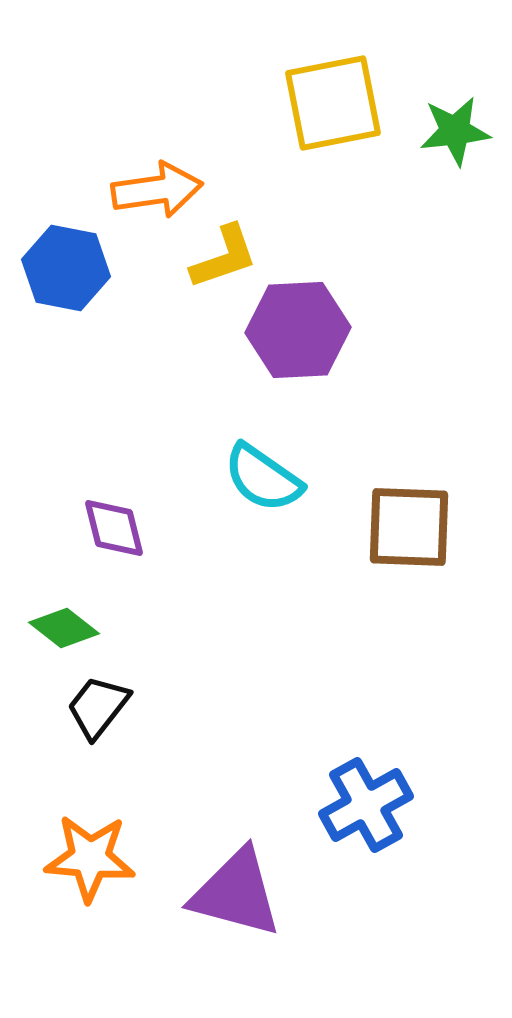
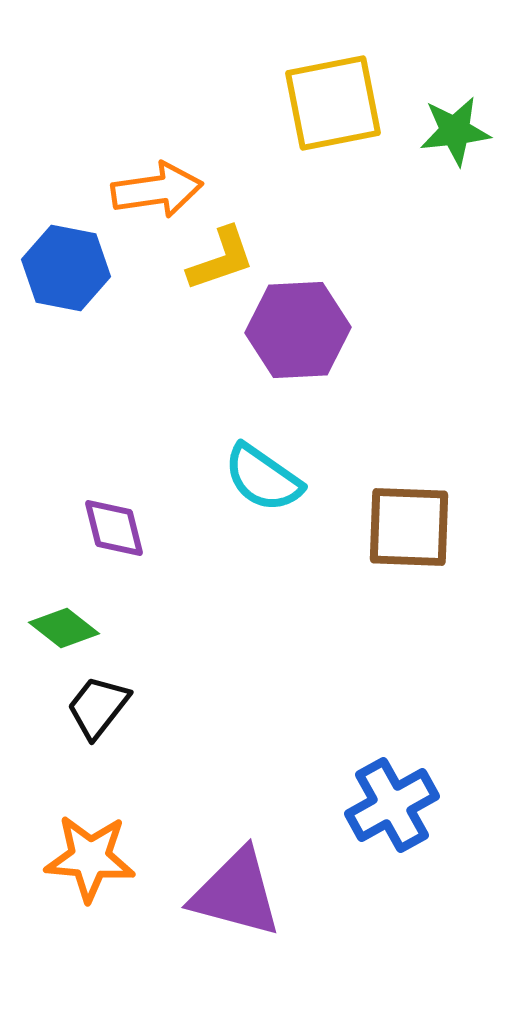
yellow L-shape: moved 3 px left, 2 px down
blue cross: moved 26 px right
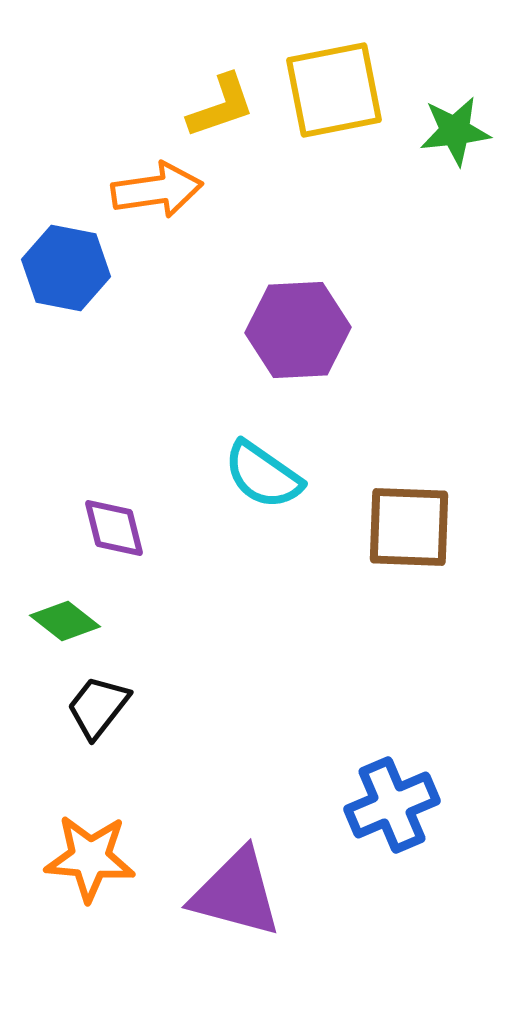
yellow square: moved 1 px right, 13 px up
yellow L-shape: moved 153 px up
cyan semicircle: moved 3 px up
green diamond: moved 1 px right, 7 px up
blue cross: rotated 6 degrees clockwise
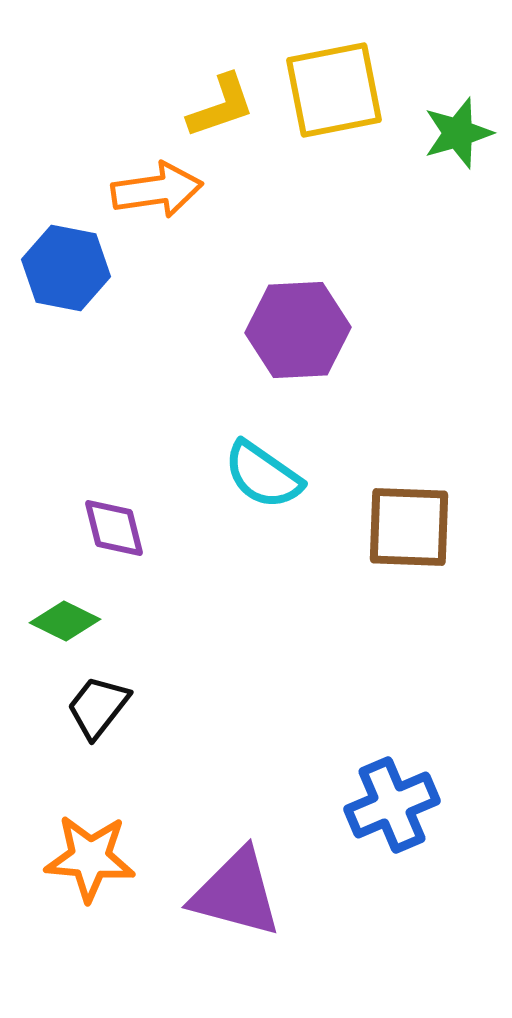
green star: moved 3 px right, 2 px down; rotated 10 degrees counterclockwise
green diamond: rotated 12 degrees counterclockwise
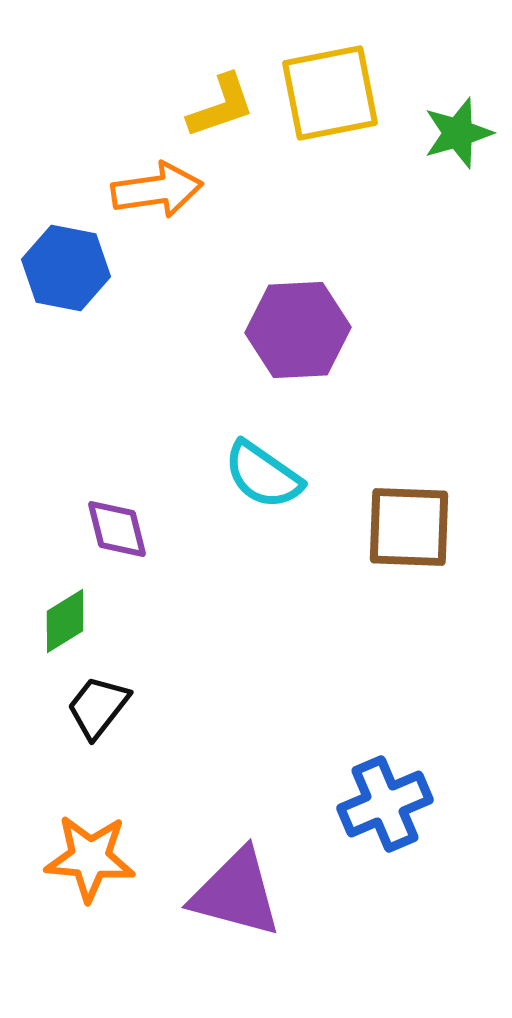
yellow square: moved 4 px left, 3 px down
purple diamond: moved 3 px right, 1 px down
green diamond: rotated 58 degrees counterclockwise
blue cross: moved 7 px left, 1 px up
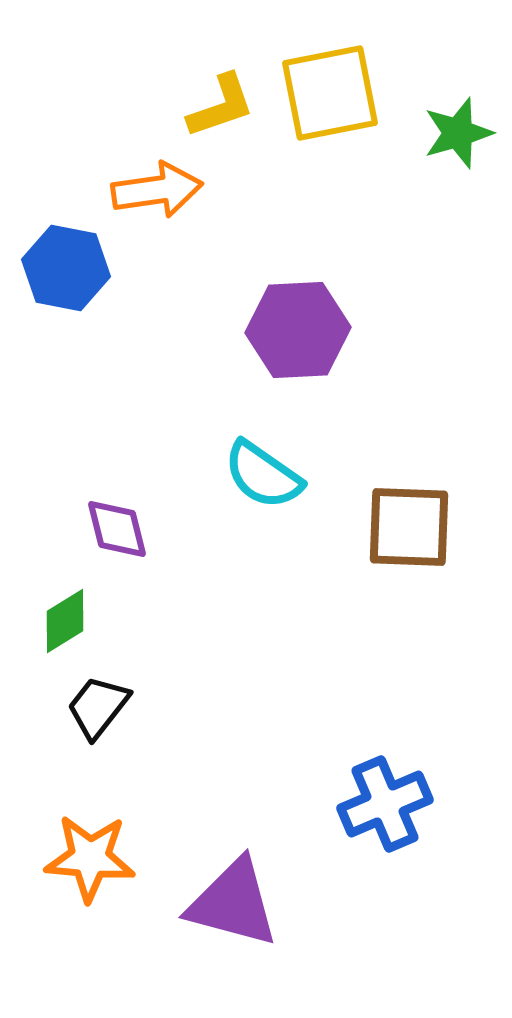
purple triangle: moved 3 px left, 10 px down
